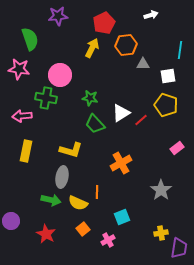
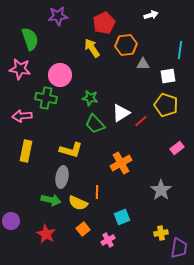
yellow arrow: rotated 60 degrees counterclockwise
pink star: moved 1 px right
red line: moved 1 px down
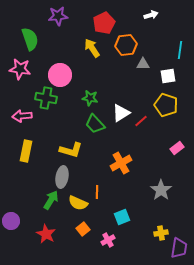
green arrow: rotated 72 degrees counterclockwise
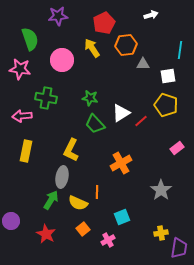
pink circle: moved 2 px right, 15 px up
yellow L-shape: rotated 100 degrees clockwise
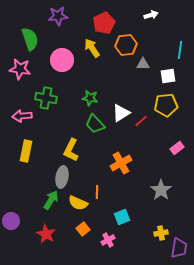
yellow pentagon: rotated 25 degrees counterclockwise
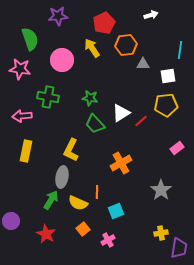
green cross: moved 2 px right, 1 px up
cyan square: moved 6 px left, 6 px up
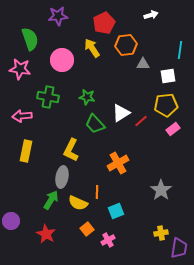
green star: moved 3 px left, 1 px up
pink rectangle: moved 4 px left, 19 px up
orange cross: moved 3 px left
orange square: moved 4 px right
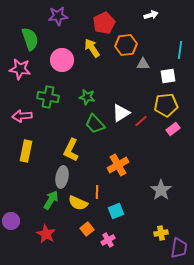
orange cross: moved 2 px down
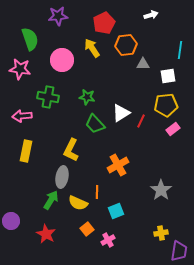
red line: rotated 24 degrees counterclockwise
purple trapezoid: moved 3 px down
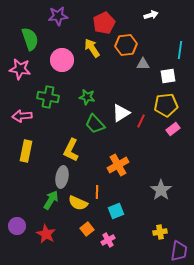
purple circle: moved 6 px right, 5 px down
yellow cross: moved 1 px left, 1 px up
